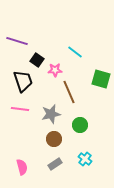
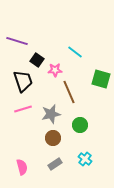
pink line: moved 3 px right; rotated 24 degrees counterclockwise
brown circle: moved 1 px left, 1 px up
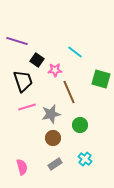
pink line: moved 4 px right, 2 px up
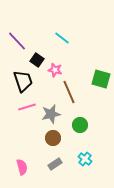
purple line: rotated 30 degrees clockwise
cyan line: moved 13 px left, 14 px up
pink star: rotated 16 degrees clockwise
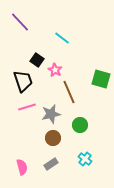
purple line: moved 3 px right, 19 px up
pink star: rotated 16 degrees clockwise
gray rectangle: moved 4 px left
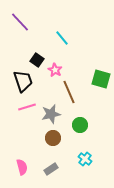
cyan line: rotated 14 degrees clockwise
gray rectangle: moved 5 px down
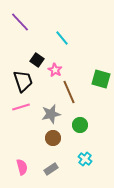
pink line: moved 6 px left
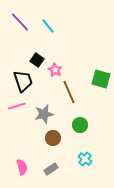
cyan line: moved 14 px left, 12 px up
pink line: moved 4 px left, 1 px up
gray star: moved 7 px left
